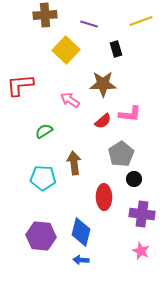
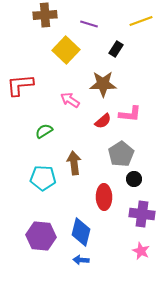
black rectangle: rotated 49 degrees clockwise
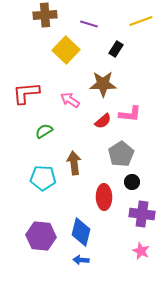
red L-shape: moved 6 px right, 8 px down
black circle: moved 2 px left, 3 px down
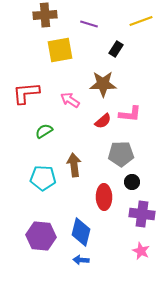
yellow square: moved 6 px left; rotated 36 degrees clockwise
gray pentagon: rotated 30 degrees clockwise
brown arrow: moved 2 px down
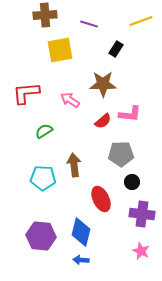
red ellipse: moved 3 px left, 2 px down; rotated 25 degrees counterclockwise
